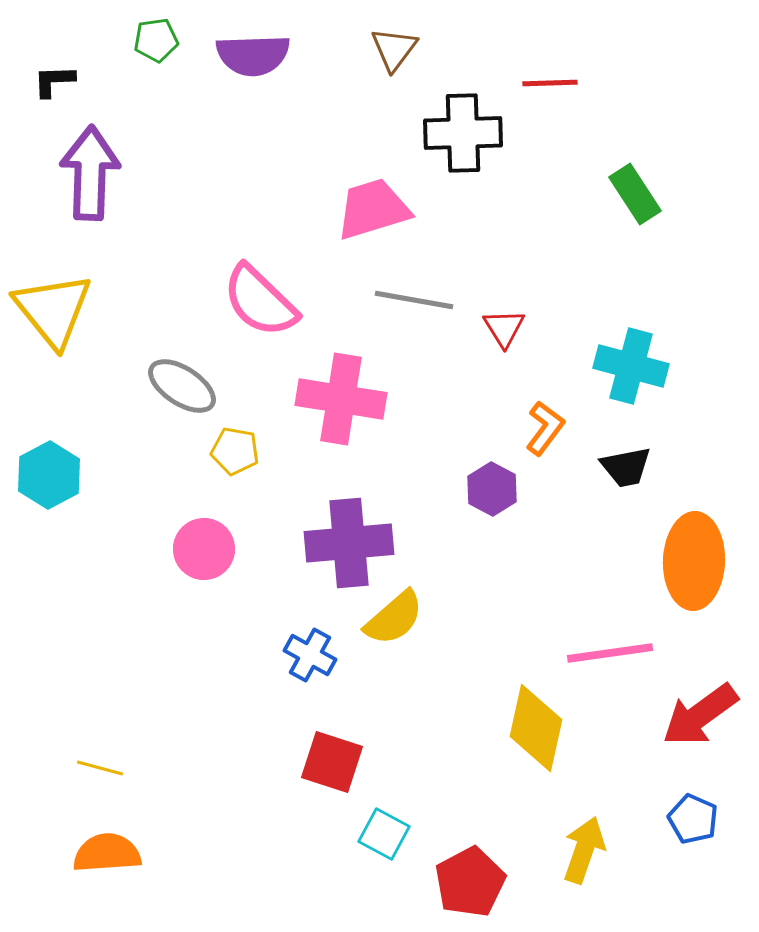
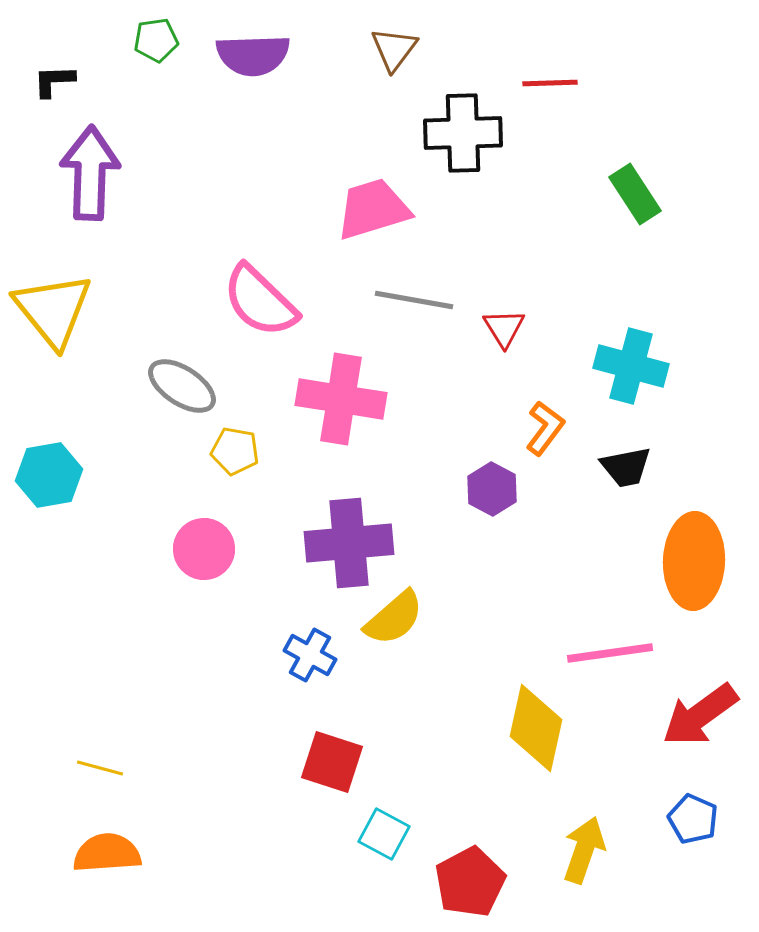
cyan hexagon: rotated 18 degrees clockwise
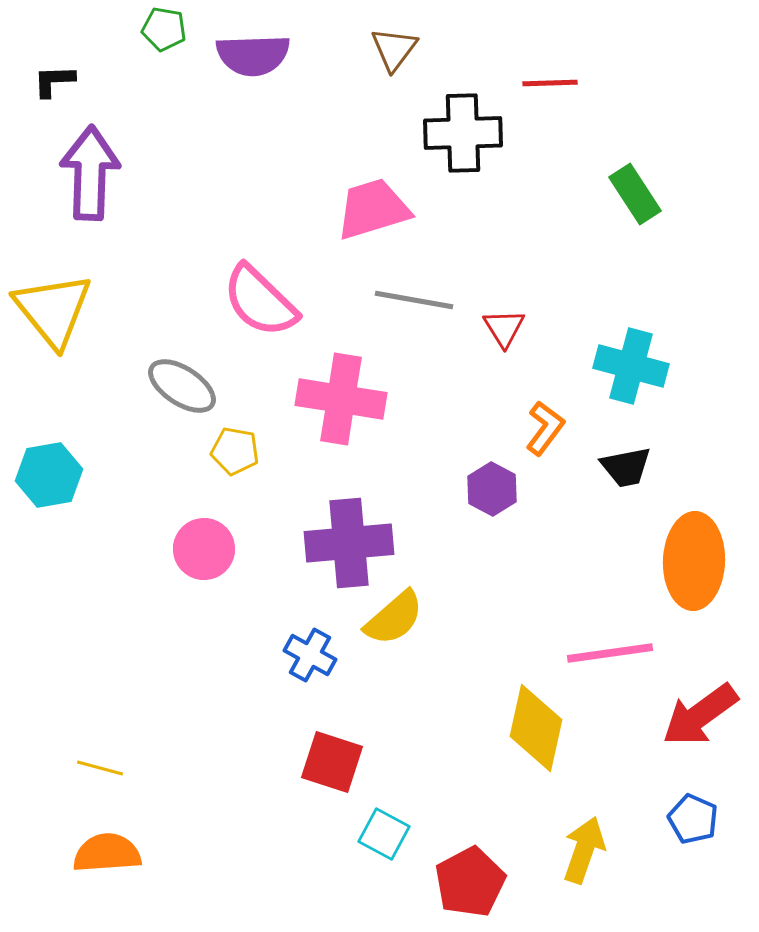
green pentagon: moved 8 px right, 11 px up; rotated 18 degrees clockwise
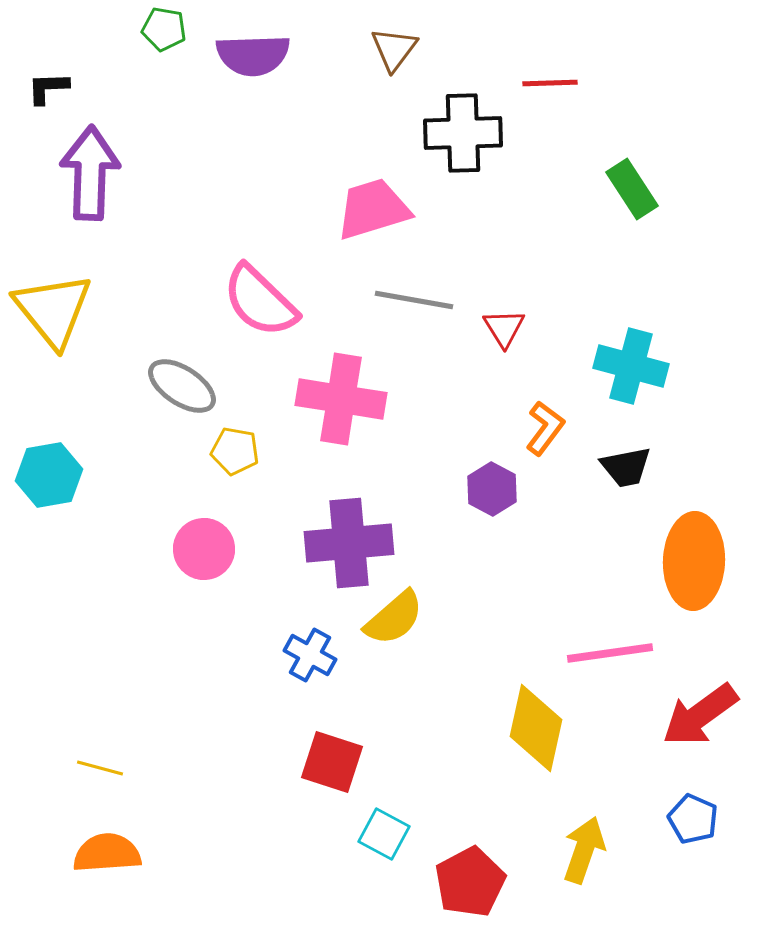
black L-shape: moved 6 px left, 7 px down
green rectangle: moved 3 px left, 5 px up
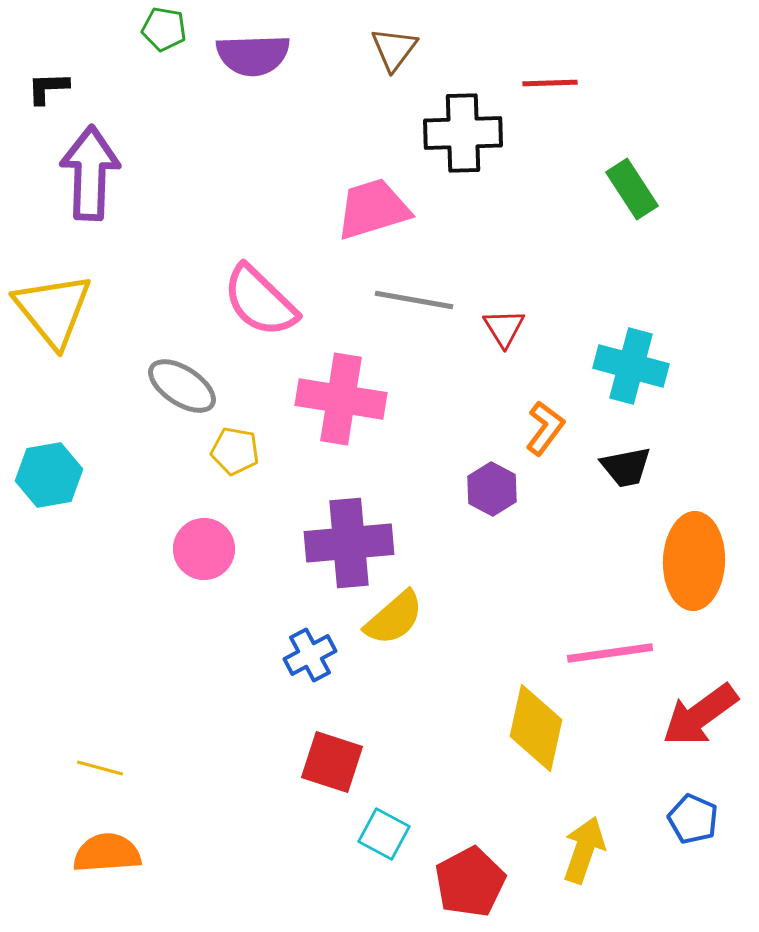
blue cross: rotated 33 degrees clockwise
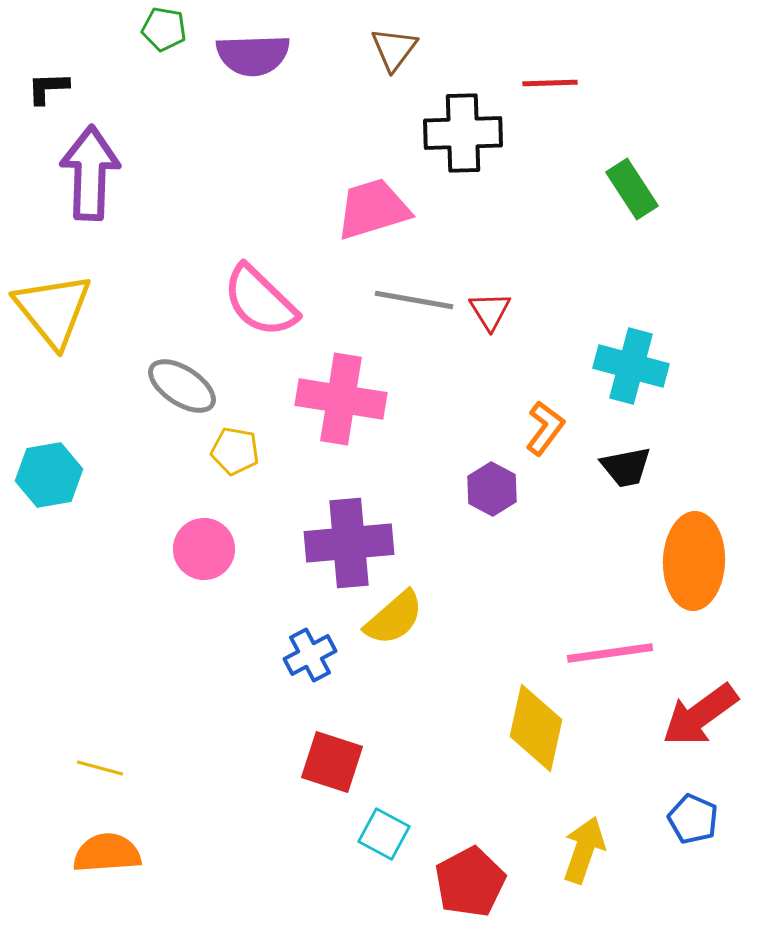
red triangle: moved 14 px left, 17 px up
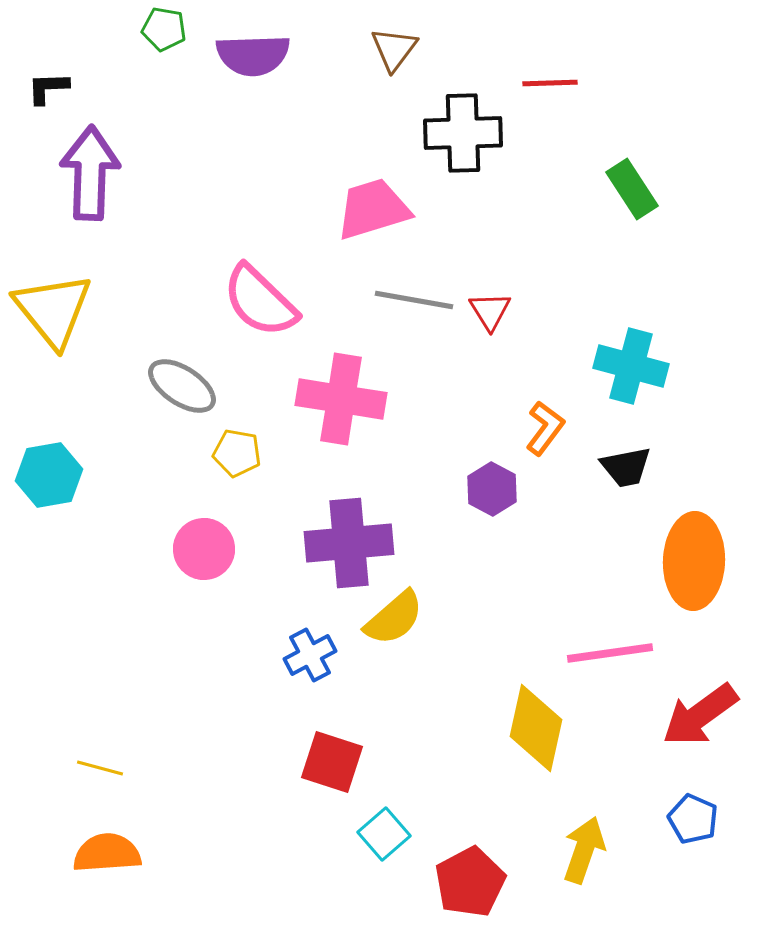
yellow pentagon: moved 2 px right, 2 px down
cyan square: rotated 21 degrees clockwise
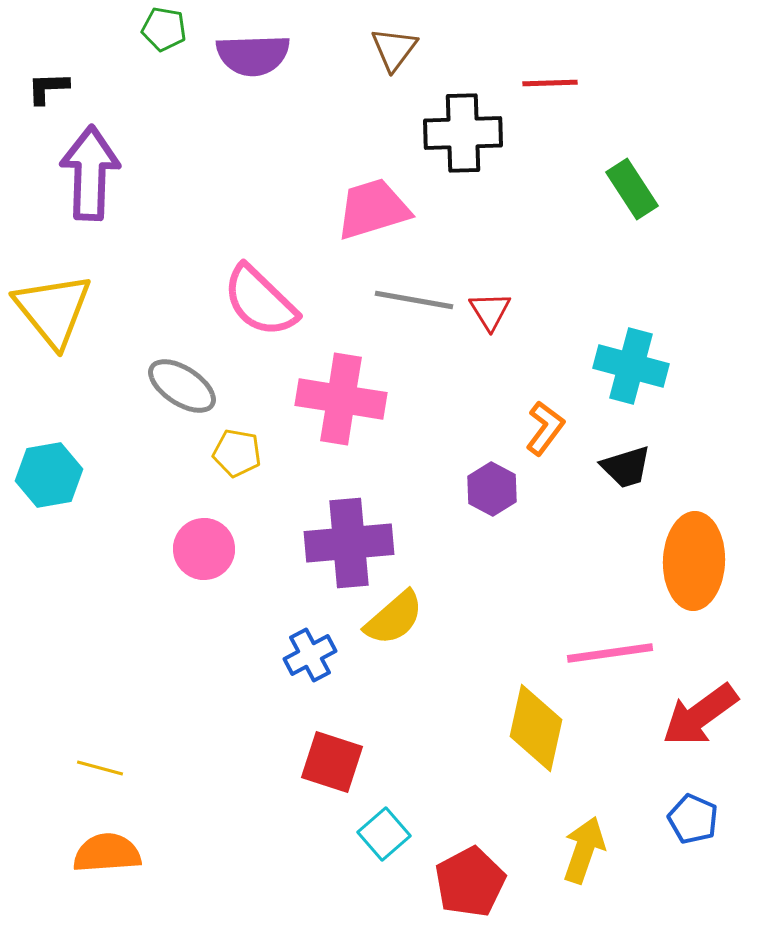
black trapezoid: rotated 6 degrees counterclockwise
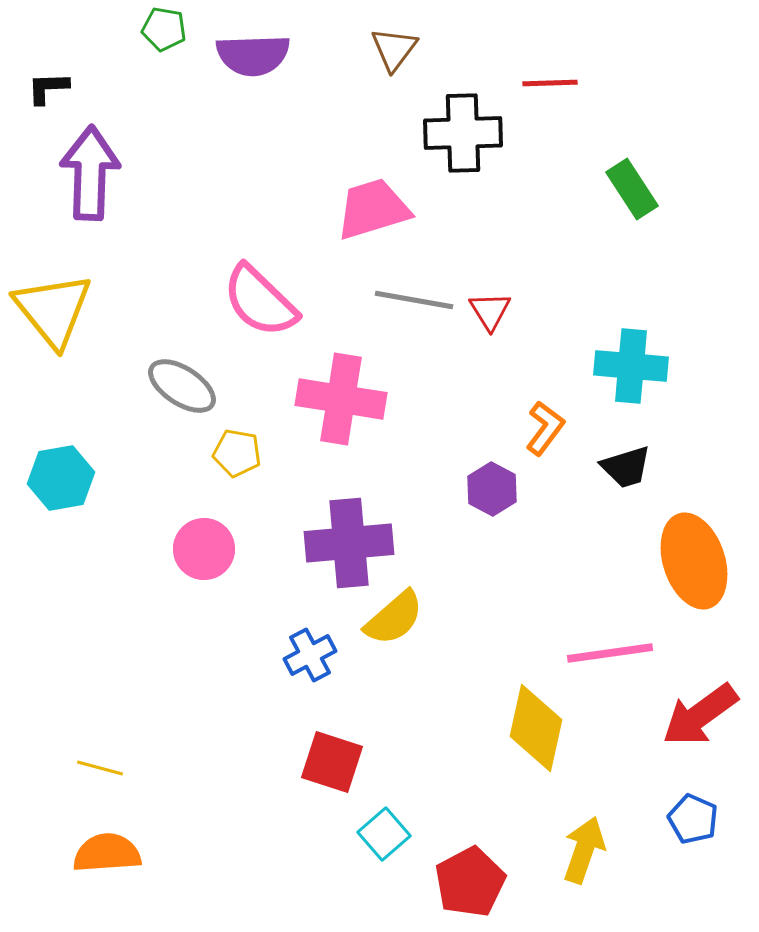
cyan cross: rotated 10 degrees counterclockwise
cyan hexagon: moved 12 px right, 3 px down
orange ellipse: rotated 20 degrees counterclockwise
